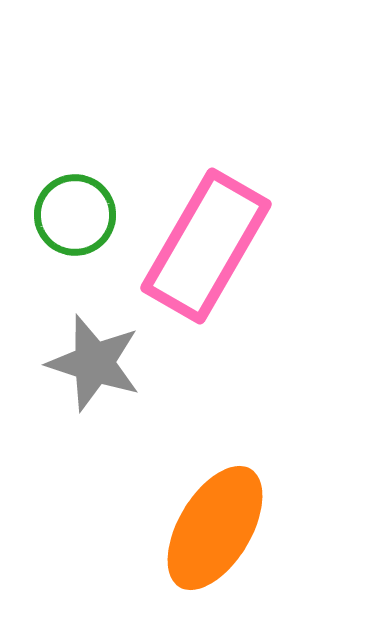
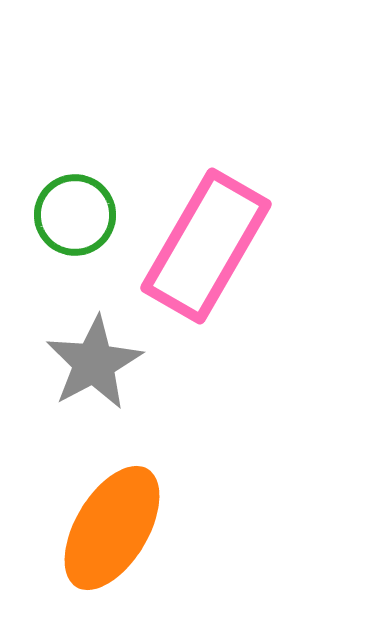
gray star: rotated 26 degrees clockwise
orange ellipse: moved 103 px left
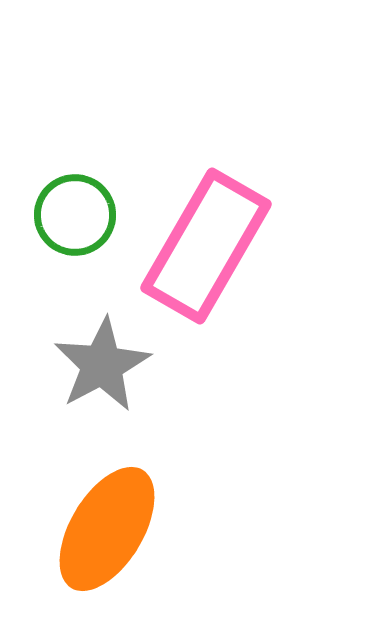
gray star: moved 8 px right, 2 px down
orange ellipse: moved 5 px left, 1 px down
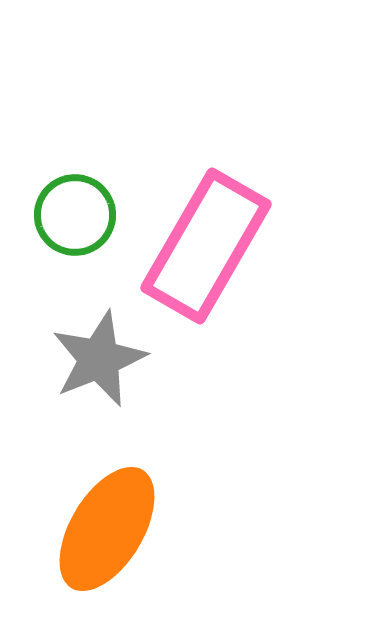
gray star: moved 3 px left, 6 px up; rotated 6 degrees clockwise
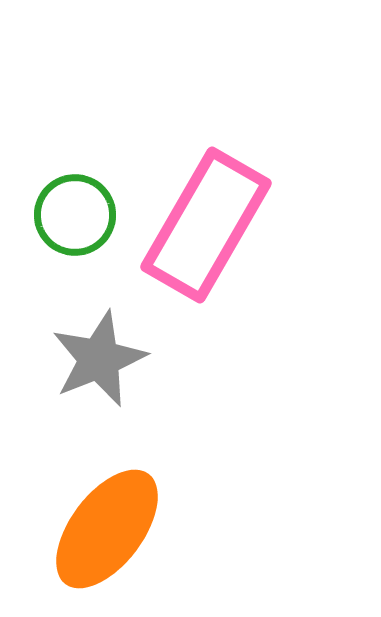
pink rectangle: moved 21 px up
orange ellipse: rotated 6 degrees clockwise
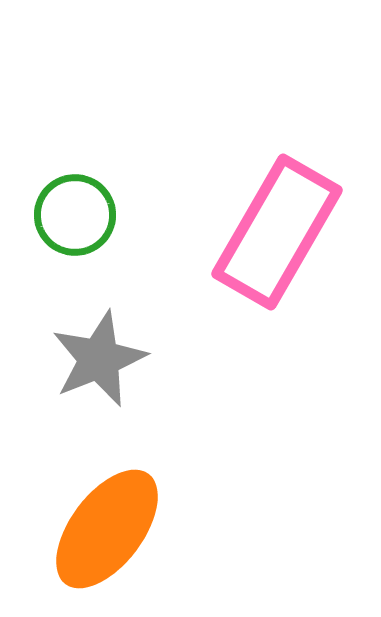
pink rectangle: moved 71 px right, 7 px down
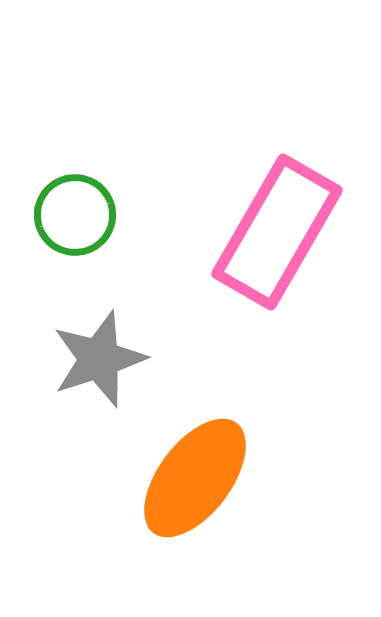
gray star: rotated 4 degrees clockwise
orange ellipse: moved 88 px right, 51 px up
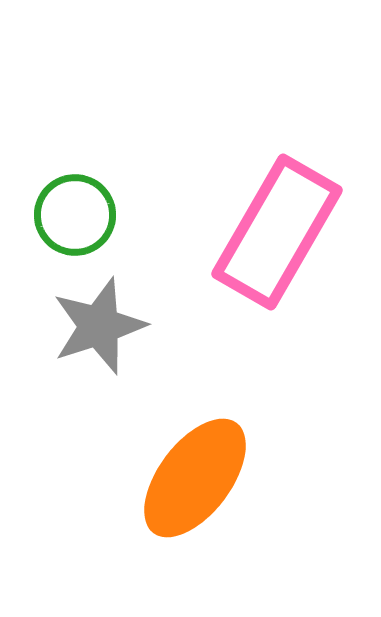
gray star: moved 33 px up
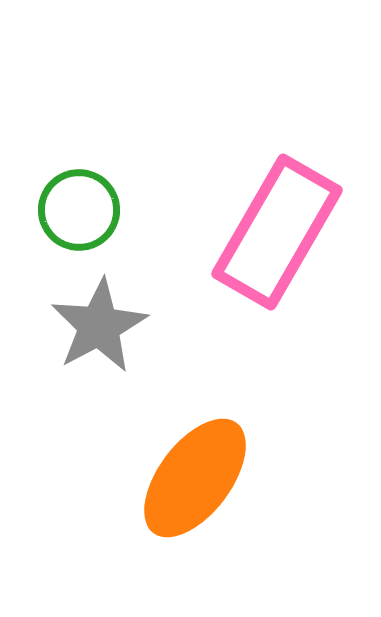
green circle: moved 4 px right, 5 px up
gray star: rotated 10 degrees counterclockwise
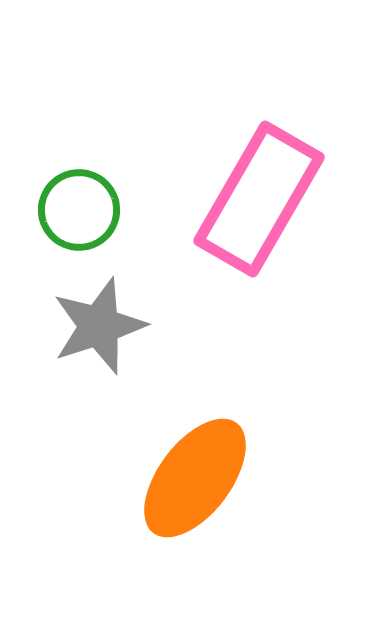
pink rectangle: moved 18 px left, 33 px up
gray star: rotated 10 degrees clockwise
